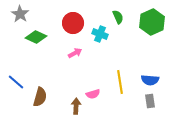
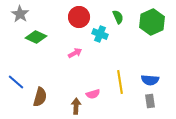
red circle: moved 6 px right, 6 px up
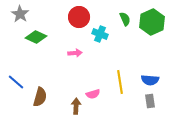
green semicircle: moved 7 px right, 2 px down
pink arrow: rotated 24 degrees clockwise
